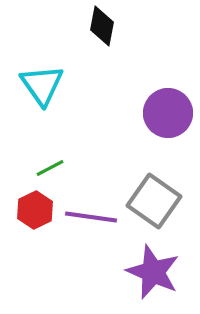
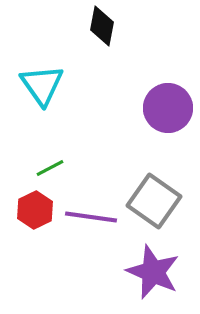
purple circle: moved 5 px up
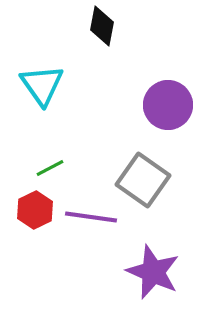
purple circle: moved 3 px up
gray square: moved 11 px left, 21 px up
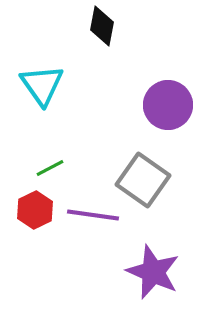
purple line: moved 2 px right, 2 px up
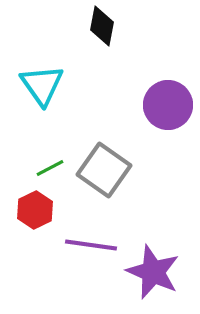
gray square: moved 39 px left, 10 px up
purple line: moved 2 px left, 30 px down
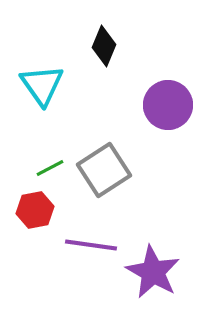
black diamond: moved 2 px right, 20 px down; rotated 12 degrees clockwise
gray square: rotated 22 degrees clockwise
red hexagon: rotated 15 degrees clockwise
purple star: rotated 6 degrees clockwise
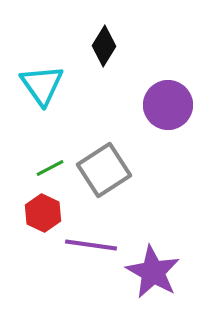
black diamond: rotated 9 degrees clockwise
red hexagon: moved 8 px right, 3 px down; rotated 24 degrees counterclockwise
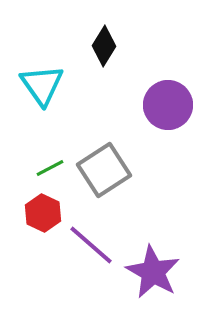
purple line: rotated 33 degrees clockwise
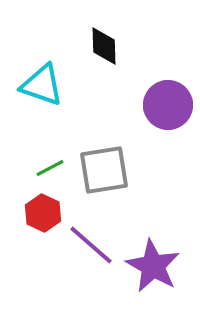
black diamond: rotated 33 degrees counterclockwise
cyan triangle: rotated 36 degrees counterclockwise
gray square: rotated 24 degrees clockwise
purple star: moved 6 px up
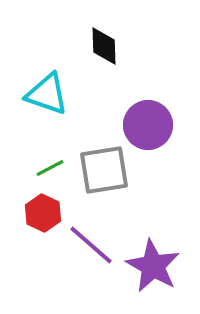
cyan triangle: moved 5 px right, 9 px down
purple circle: moved 20 px left, 20 px down
